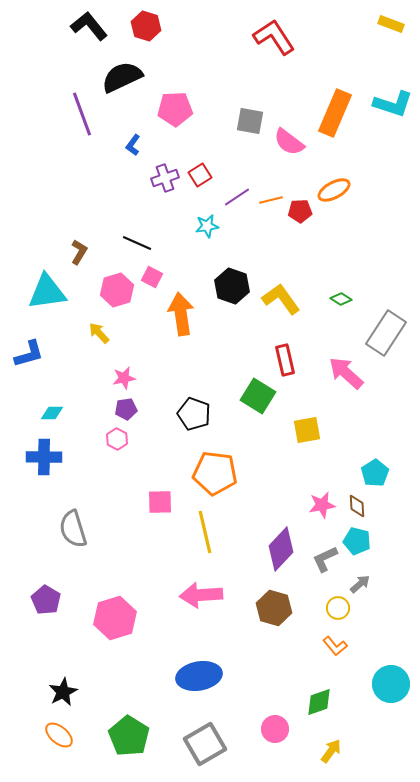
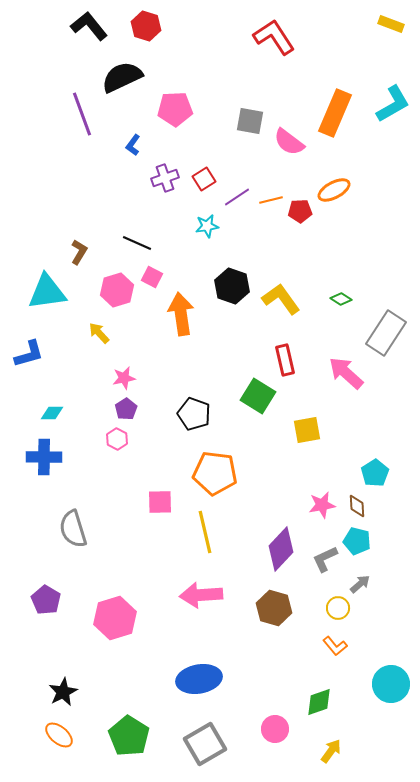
cyan L-shape at (393, 104): rotated 48 degrees counterclockwise
red square at (200, 175): moved 4 px right, 4 px down
purple pentagon at (126, 409): rotated 25 degrees counterclockwise
blue ellipse at (199, 676): moved 3 px down
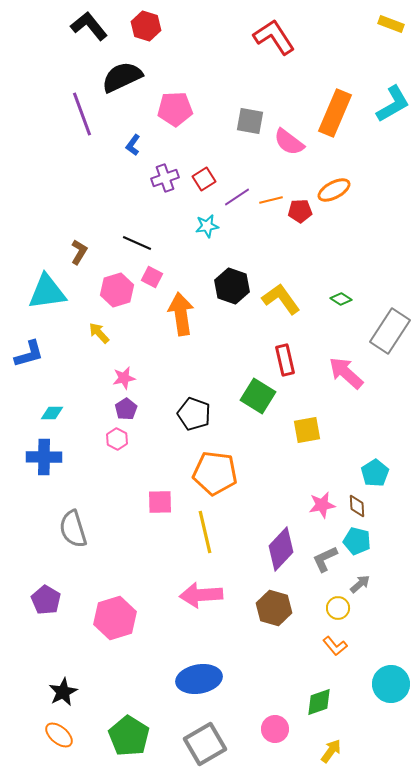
gray rectangle at (386, 333): moved 4 px right, 2 px up
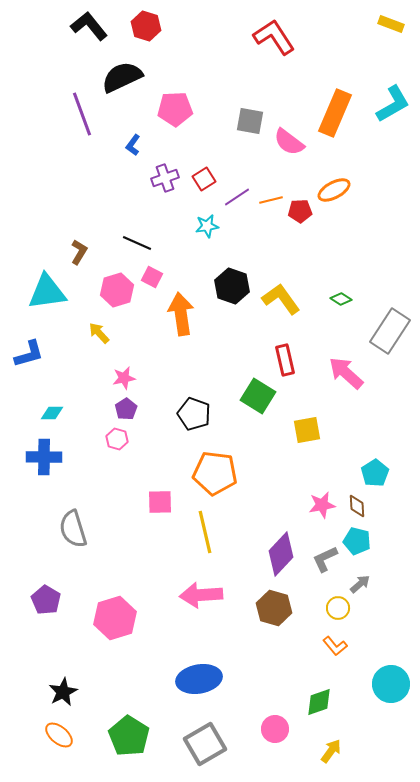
pink hexagon at (117, 439): rotated 10 degrees counterclockwise
purple diamond at (281, 549): moved 5 px down
